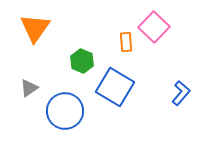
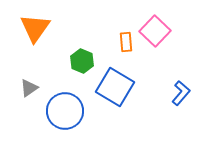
pink square: moved 1 px right, 4 px down
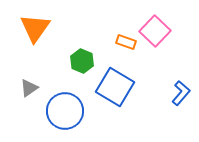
orange rectangle: rotated 66 degrees counterclockwise
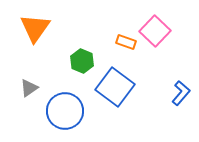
blue square: rotated 6 degrees clockwise
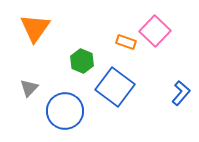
gray triangle: rotated 12 degrees counterclockwise
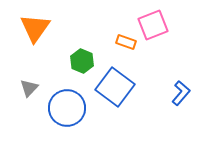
pink square: moved 2 px left, 6 px up; rotated 24 degrees clockwise
blue circle: moved 2 px right, 3 px up
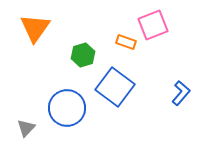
green hexagon: moved 1 px right, 6 px up; rotated 20 degrees clockwise
gray triangle: moved 3 px left, 40 px down
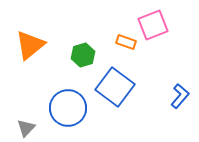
orange triangle: moved 5 px left, 17 px down; rotated 16 degrees clockwise
blue L-shape: moved 1 px left, 3 px down
blue circle: moved 1 px right
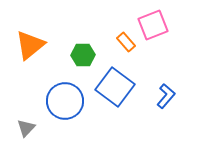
orange rectangle: rotated 30 degrees clockwise
green hexagon: rotated 15 degrees clockwise
blue L-shape: moved 14 px left
blue circle: moved 3 px left, 7 px up
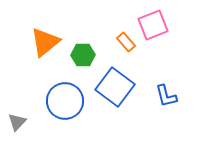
orange triangle: moved 15 px right, 3 px up
blue L-shape: rotated 125 degrees clockwise
gray triangle: moved 9 px left, 6 px up
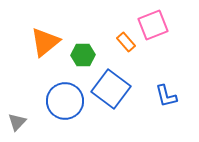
blue square: moved 4 px left, 2 px down
